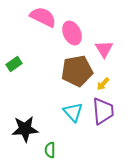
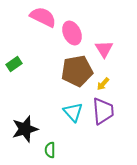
black star: rotated 12 degrees counterclockwise
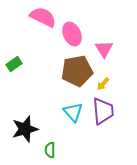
pink ellipse: moved 1 px down
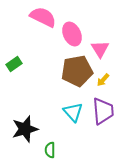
pink triangle: moved 4 px left
yellow arrow: moved 4 px up
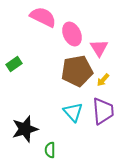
pink triangle: moved 1 px left, 1 px up
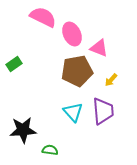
pink triangle: rotated 36 degrees counterclockwise
yellow arrow: moved 8 px right
black star: moved 2 px left, 1 px down; rotated 12 degrees clockwise
green semicircle: rotated 98 degrees clockwise
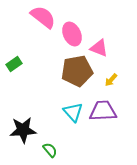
pink semicircle: rotated 12 degrees clockwise
purple trapezoid: rotated 88 degrees counterclockwise
green semicircle: rotated 42 degrees clockwise
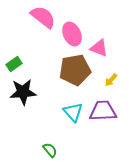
brown pentagon: moved 2 px left, 1 px up
black star: moved 38 px up
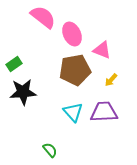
pink triangle: moved 3 px right, 2 px down
purple trapezoid: moved 1 px right, 1 px down
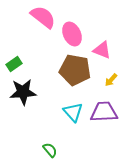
brown pentagon: rotated 20 degrees clockwise
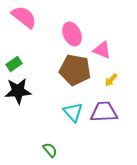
pink semicircle: moved 19 px left
black star: moved 5 px left, 1 px up
